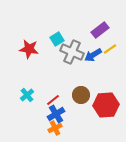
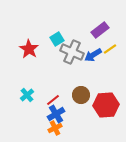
red star: rotated 24 degrees clockwise
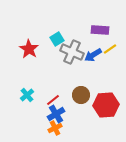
purple rectangle: rotated 42 degrees clockwise
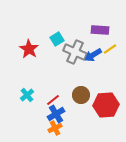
gray cross: moved 3 px right
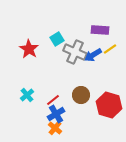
red hexagon: moved 3 px right; rotated 20 degrees clockwise
orange cross: rotated 24 degrees counterclockwise
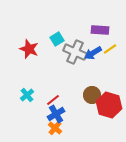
red star: rotated 12 degrees counterclockwise
blue arrow: moved 2 px up
brown circle: moved 11 px right
